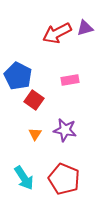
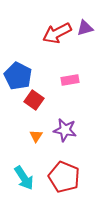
orange triangle: moved 1 px right, 2 px down
red pentagon: moved 2 px up
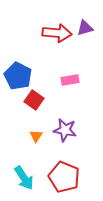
red arrow: rotated 148 degrees counterclockwise
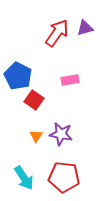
red arrow: rotated 60 degrees counterclockwise
purple star: moved 4 px left, 4 px down
red pentagon: rotated 16 degrees counterclockwise
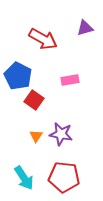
red arrow: moved 14 px left, 6 px down; rotated 84 degrees clockwise
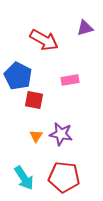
red arrow: moved 1 px right, 1 px down
red square: rotated 24 degrees counterclockwise
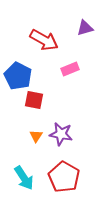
pink rectangle: moved 11 px up; rotated 12 degrees counterclockwise
red pentagon: rotated 24 degrees clockwise
